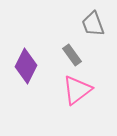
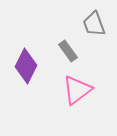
gray trapezoid: moved 1 px right
gray rectangle: moved 4 px left, 4 px up
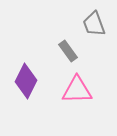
purple diamond: moved 15 px down
pink triangle: rotated 36 degrees clockwise
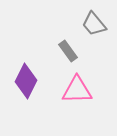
gray trapezoid: rotated 20 degrees counterclockwise
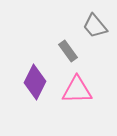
gray trapezoid: moved 1 px right, 2 px down
purple diamond: moved 9 px right, 1 px down
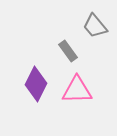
purple diamond: moved 1 px right, 2 px down
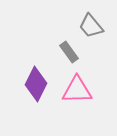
gray trapezoid: moved 4 px left
gray rectangle: moved 1 px right, 1 px down
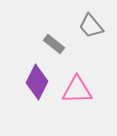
gray rectangle: moved 15 px left, 8 px up; rotated 15 degrees counterclockwise
purple diamond: moved 1 px right, 2 px up
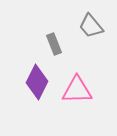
gray rectangle: rotated 30 degrees clockwise
